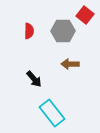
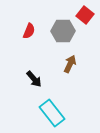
red semicircle: rotated 21 degrees clockwise
brown arrow: rotated 114 degrees clockwise
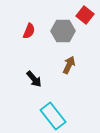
brown arrow: moved 1 px left, 1 px down
cyan rectangle: moved 1 px right, 3 px down
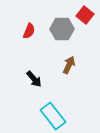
gray hexagon: moved 1 px left, 2 px up
